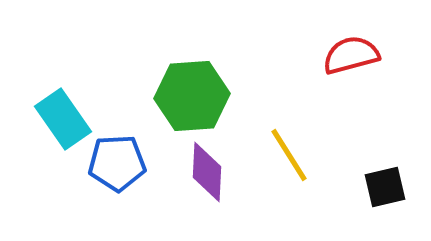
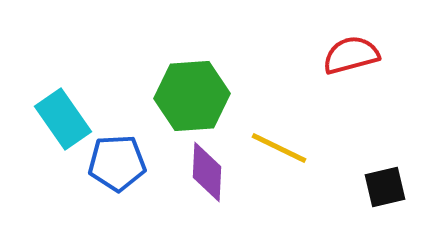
yellow line: moved 10 px left, 7 px up; rotated 32 degrees counterclockwise
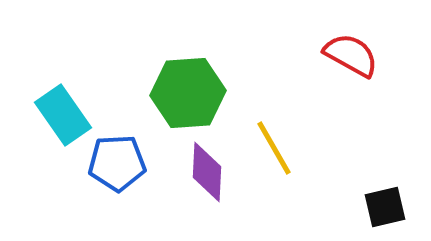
red semicircle: rotated 44 degrees clockwise
green hexagon: moved 4 px left, 3 px up
cyan rectangle: moved 4 px up
yellow line: moved 5 px left; rotated 34 degrees clockwise
black square: moved 20 px down
